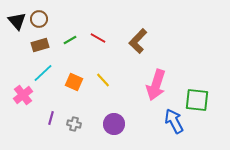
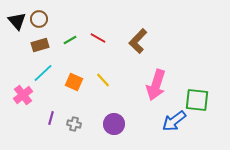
blue arrow: rotated 100 degrees counterclockwise
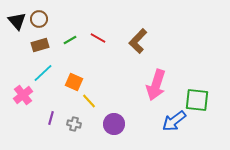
yellow line: moved 14 px left, 21 px down
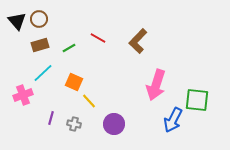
green line: moved 1 px left, 8 px down
pink cross: rotated 18 degrees clockwise
blue arrow: moved 1 px left, 1 px up; rotated 25 degrees counterclockwise
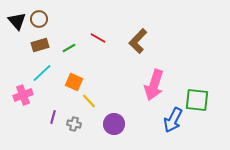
cyan line: moved 1 px left
pink arrow: moved 2 px left
purple line: moved 2 px right, 1 px up
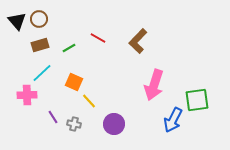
pink cross: moved 4 px right; rotated 18 degrees clockwise
green square: rotated 15 degrees counterclockwise
purple line: rotated 48 degrees counterclockwise
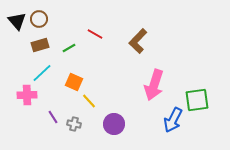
red line: moved 3 px left, 4 px up
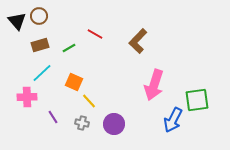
brown circle: moved 3 px up
pink cross: moved 2 px down
gray cross: moved 8 px right, 1 px up
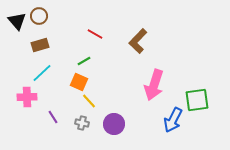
green line: moved 15 px right, 13 px down
orange square: moved 5 px right
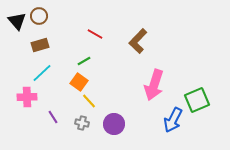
orange square: rotated 12 degrees clockwise
green square: rotated 15 degrees counterclockwise
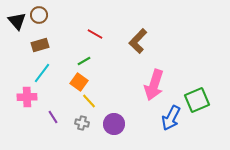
brown circle: moved 1 px up
cyan line: rotated 10 degrees counterclockwise
blue arrow: moved 2 px left, 2 px up
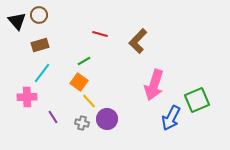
red line: moved 5 px right; rotated 14 degrees counterclockwise
purple circle: moved 7 px left, 5 px up
